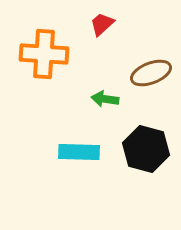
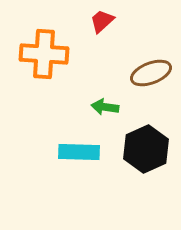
red trapezoid: moved 3 px up
green arrow: moved 8 px down
black hexagon: rotated 21 degrees clockwise
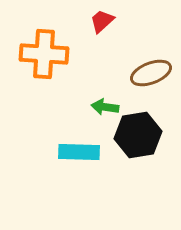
black hexagon: moved 8 px left, 14 px up; rotated 15 degrees clockwise
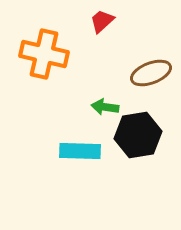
orange cross: rotated 9 degrees clockwise
cyan rectangle: moved 1 px right, 1 px up
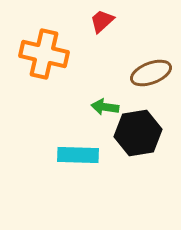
black hexagon: moved 2 px up
cyan rectangle: moved 2 px left, 4 px down
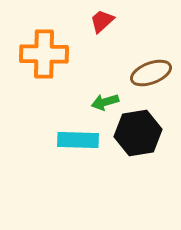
orange cross: rotated 12 degrees counterclockwise
green arrow: moved 5 px up; rotated 24 degrees counterclockwise
cyan rectangle: moved 15 px up
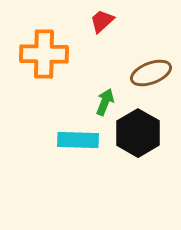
green arrow: rotated 128 degrees clockwise
black hexagon: rotated 21 degrees counterclockwise
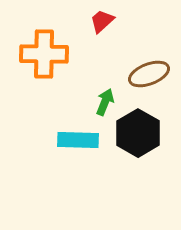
brown ellipse: moved 2 px left, 1 px down
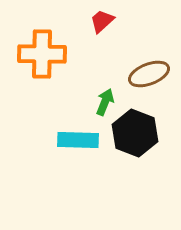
orange cross: moved 2 px left
black hexagon: moved 3 px left; rotated 9 degrees counterclockwise
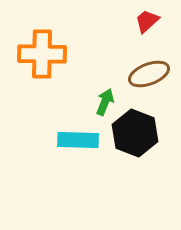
red trapezoid: moved 45 px right
